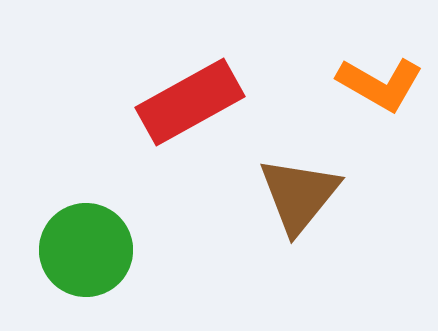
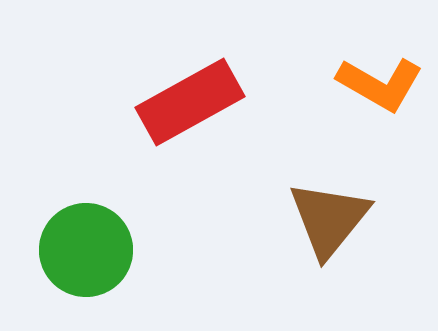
brown triangle: moved 30 px right, 24 px down
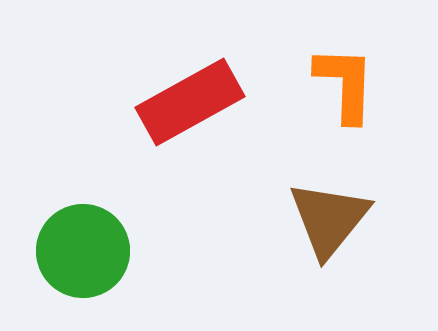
orange L-shape: moved 35 px left; rotated 118 degrees counterclockwise
green circle: moved 3 px left, 1 px down
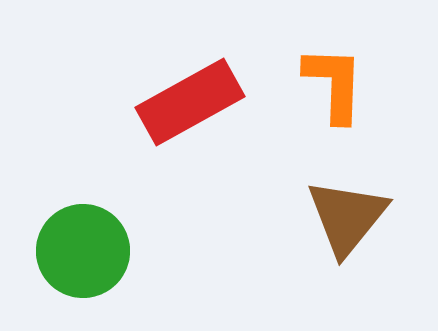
orange L-shape: moved 11 px left
brown triangle: moved 18 px right, 2 px up
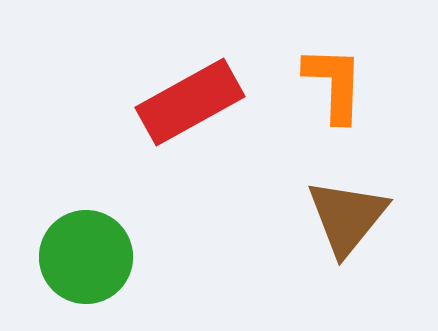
green circle: moved 3 px right, 6 px down
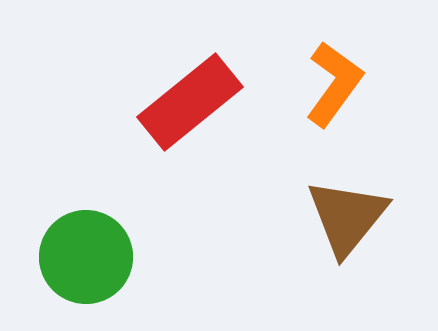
orange L-shape: rotated 34 degrees clockwise
red rectangle: rotated 10 degrees counterclockwise
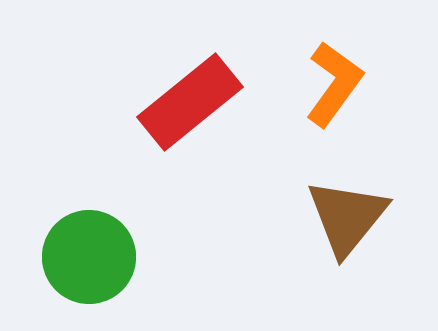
green circle: moved 3 px right
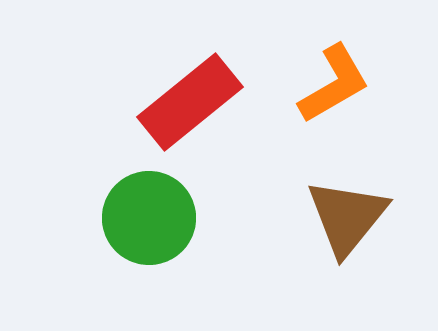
orange L-shape: rotated 24 degrees clockwise
green circle: moved 60 px right, 39 px up
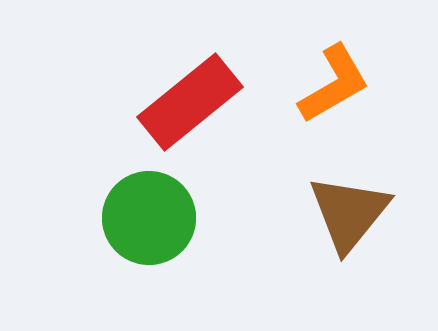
brown triangle: moved 2 px right, 4 px up
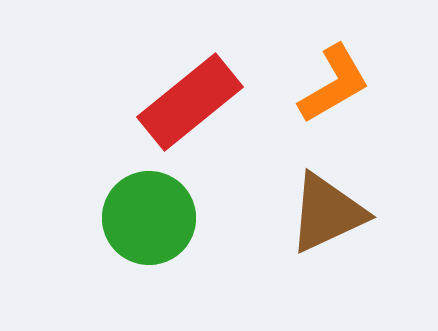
brown triangle: moved 22 px left; rotated 26 degrees clockwise
